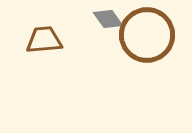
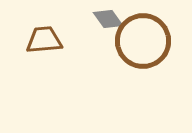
brown circle: moved 4 px left, 6 px down
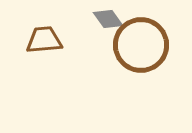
brown circle: moved 2 px left, 4 px down
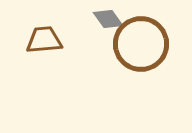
brown circle: moved 1 px up
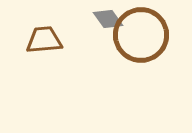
brown circle: moved 9 px up
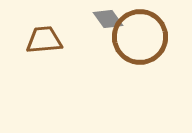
brown circle: moved 1 px left, 2 px down
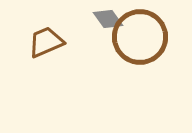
brown trapezoid: moved 2 px right, 2 px down; rotated 18 degrees counterclockwise
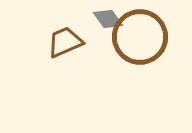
brown trapezoid: moved 19 px right
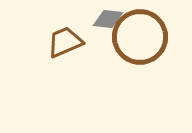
gray diamond: rotated 48 degrees counterclockwise
